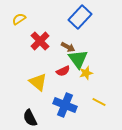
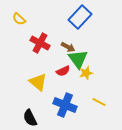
yellow semicircle: rotated 104 degrees counterclockwise
red cross: moved 2 px down; rotated 18 degrees counterclockwise
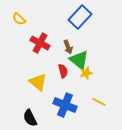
brown arrow: rotated 40 degrees clockwise
green triangle: moved 1 px right, 1 px down; rotated 15 degrees counterclockwise
red semicircle: rotated 80 degrees counterclockwise
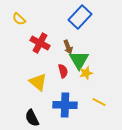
green triangle: rotated 20 degrees clockwise
blue cross: rotated 20 degrees counterclockwise
black semicircle: moved 2 px right
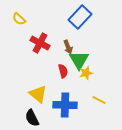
yellow triangle: moved 12 px down
yellow line: moved 2 px up
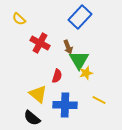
red semicircle: moved 6 px left, 5 px down; rotated 32 degrees clockwise
black semicircle: rotated 24 degrees counterclockwise
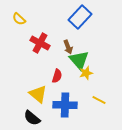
green triangle: rotated 10 degrees counterclockwise
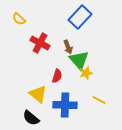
black semicircle: moved 1 px left
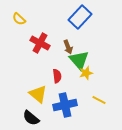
red semicircle: rotated 24 degrees counterclockwise
blue cross: rotated 15 degrees counterclockwise
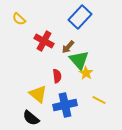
red cross: moved 4 px right, 2 px up
brown arrow: rotated 64 degrees clockwise
yellow star: rotated 24 degrees counterclockwise
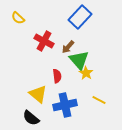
yellow semicircle: moved 1 px left, 1 px up
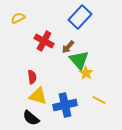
yellow semicircle: rotated 112 degrees clockwise
red semicircle: moved 25 px left, 1 px down
yellow triangle: moved 2 px down; rotated 24 degrees counterclockwise
